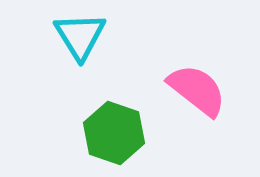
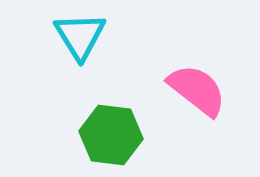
green hexagon: moved 3 px left, 2 px down; rotated 12 degrees counterclockwise
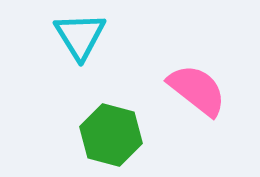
green hexagon: rotated 8 degrees clockwise
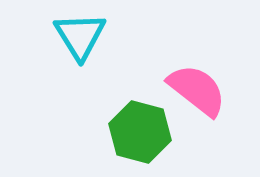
green hexagon: moved 29 px right, 3 px up
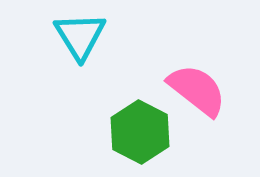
green hexagon: rotated 12 degrees clockwise
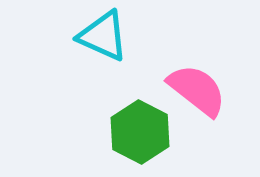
cyan triangle: moved 23 px right; rotated 34 degrees counterclockwise
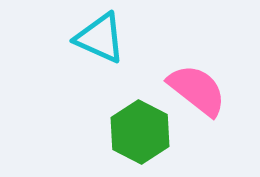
cyan triangle: moved 3 px left, 2 px down
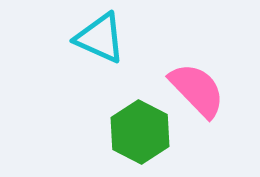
pink semicircle: rotated 8 degrees clockwise
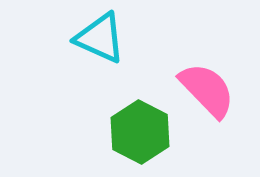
pink semicircle: moved 10 px right
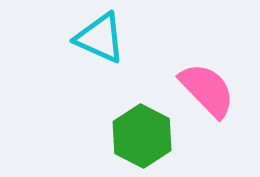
green hexagon: moved 2 px right, 4 px down
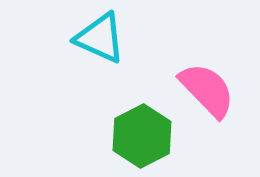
green hexagon: rotated 6 degrees clockwise
